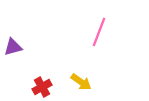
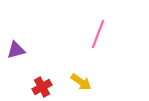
pink line: moved 1 px left, 2 px down
purple triangle: moved 3 px right, 3 px down
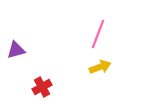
yellow arrow: moved 19 px right, 15 px up; rotated 55 degrees counterclockwise
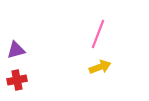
red cross: moved 25 px left, 7 px up; rotated 18 degrees clockwise
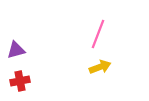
red cross: moved 3 px right, 1 px down
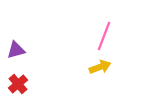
pink line: moved 6 px right, 2 px down
red cross: moved 2 px left, 3 px down; rotated 30 degrees counterclockwise
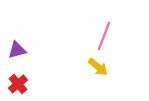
purple triangle: moved 1 px right
yellow arrow: moved 2 px left; rotated 60 degrees clockwise
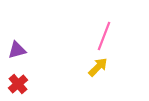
yellow arrow: rotated 85 degrees counterclockwise
